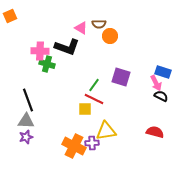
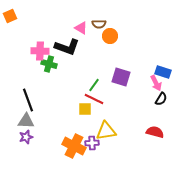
green cross: moved 2 px right
black semicircle: moved 3 px down; rotated 96 degrees clockwise
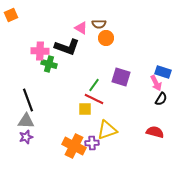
orange square: moved 1 px right, 1 px up
orange circle: moved 4 px left, 2 px down
yellow triangle: moved 1 px right, 1 px up; rotated 10 degrees counterclockwise
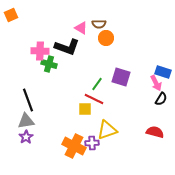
green line: moved 3 px right, 1 px up
gray triangle: rotated 12 degrees counterclockwise
purple star: rotated 16 degrees counterclockwise
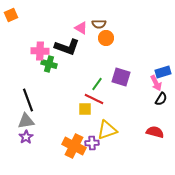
blue rectangle: rotated 35 degrees counterclockwise
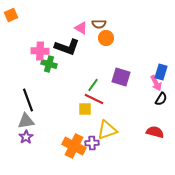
blue rectangle: moved 2 px left; rotated 56 degrees counterclockwise
green line: moved 4 px left, 1 px down
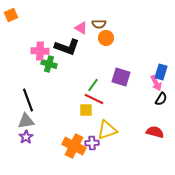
yellow square: moved 1 px right, 1 px down
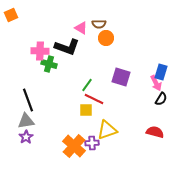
green line: moved 6 px left
orange cross: rotated 15 degrees clockwise
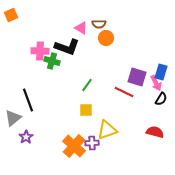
green cross: moved 3 px right, 3 px up
purple square: moved 16 px right
red line: moved 30 px right, 7 px up
gray triangle: moved 13 px left, 3 px up; rotated 30 degrees counterclockwise
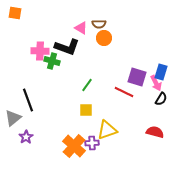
orange square: moved 4 px right, 2 px up; rotated 32 degrees clockwise
orange circle: moved 2 px left
